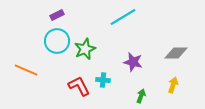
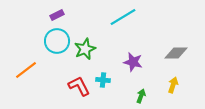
orange line: rotated 60 degrees counterclockwise
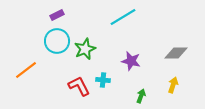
purple star: moved 2 px left, 1 px up
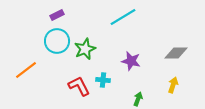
green arrow: moved 3 px left, 3 px down
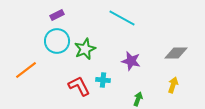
cyan line: moved 1 px left, 1 px down; rotated 60 degrees clockwise
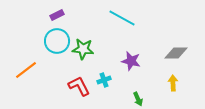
green star: moved 2 px left; rotated 30 degrees clockwise
cyan cross: moved 1 px right; rotated 24 degrees counterclockwise
yellow arrow: moved 2 px up; rotated 21 degrees counterclockwise
green arrow: rotated 136 degrees clockwise
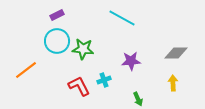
purple star: rotated 18 degrees counterclockwise
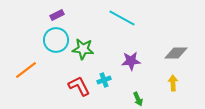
cyan circle: moved 1 px left, 1 px up
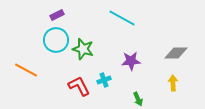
green star: rotated 10 degrees clockwise
orange line: rotated 65 degrees clockwise
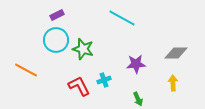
purple star: moved 5 px right, 3 px down
